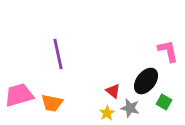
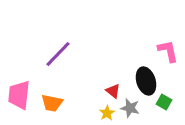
purple line: rotated 56 degrees clockwise
black ellipse: rotated 56 degrees counterclockwise
pink trapezoid: rotated 68 degrees counterclockwise
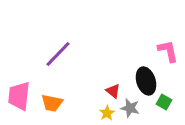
pink trapezoid: moved 1 px down
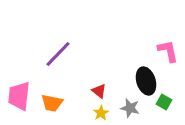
red triangle: moved 14 px left
yellow star: moved 6 px left
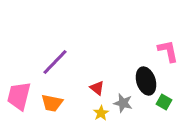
purple line: moved 3 px left, 8 px down
red triangle: moved 2 px left, 3 px up
pink trapezoid: rotated 8 degrees clockwise
gray star: moved 7 px left, 5 px up
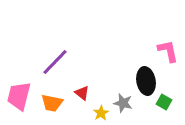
black ellipse: rotated 8 degrees clockwise
red triangle: moved 15 px left, 5 px down
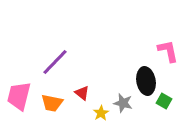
green square: moved 1 px up
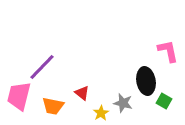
purple line: moved 13 px left, 5 px down
orange trapezoid: moved 1 px right, 3 px down
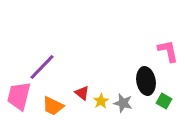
orange trapezoid: rotated 15 degrees clockwise
yellow star: moved 12 px up
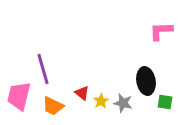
pink L-shape: moved 7 px left, 20 px up; rotated 80 degrees counterclockwise
purple line: moved 1 px right, 2 px down; rotated 60 degrees counterclockwise
green square: moved 1 px right, 1 px down; rotated 21 degrees counterclockwise
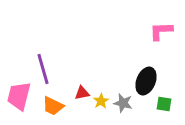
black ellipse: rotated 32 degrees clockwise
red triangle: rotated 49 degrees counterclockwise
green square: moved 1 px left, 2 px down
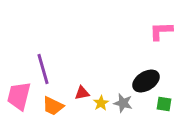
black ellipse: rotated 36 degrees clockwise
yellow star: moved 2 px down
